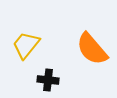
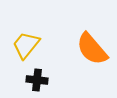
black cross: moved 11 px left
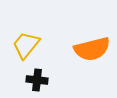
orange semicircle: rotated 63 degrees counterclockwise
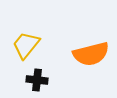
orange semicircle: moved 1 px left, 5 px down
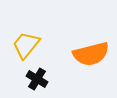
black cross: moved 1 px up; rotated 25 degrees clockwise
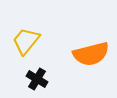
yellow trapezoid: moved 4 px up
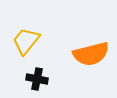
black cross: rotated 20 degrees counterclockwise
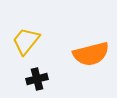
black cross: rotated 25 degrees counterclockwise
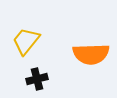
orange semicircle: rotated 12 degrees clockwise
